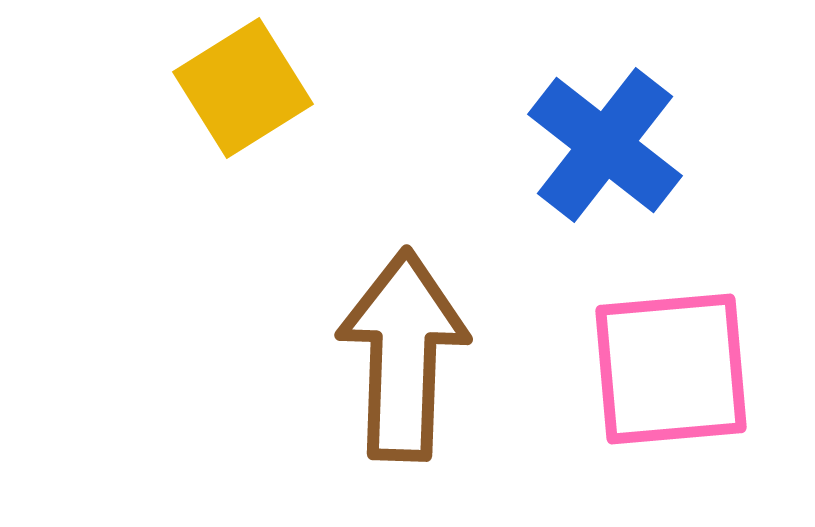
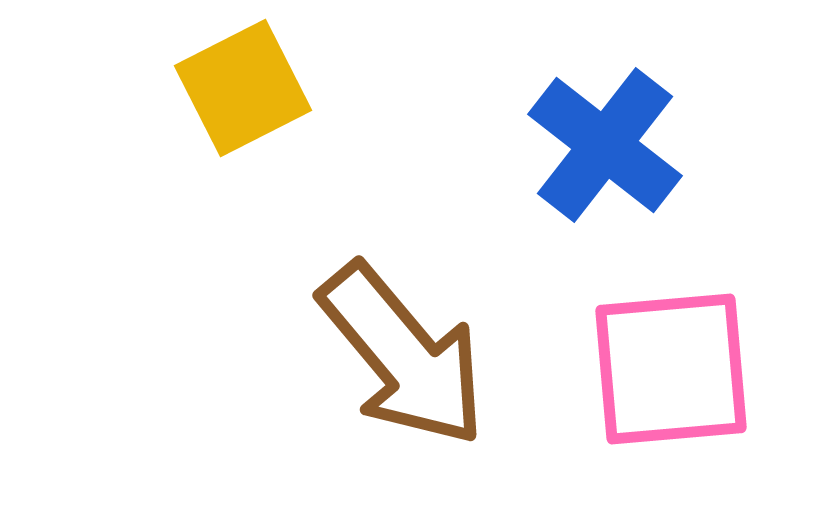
yellow square: rotated 5 degrees clockwise
brown arrow: rotated 138 degrees clockwise
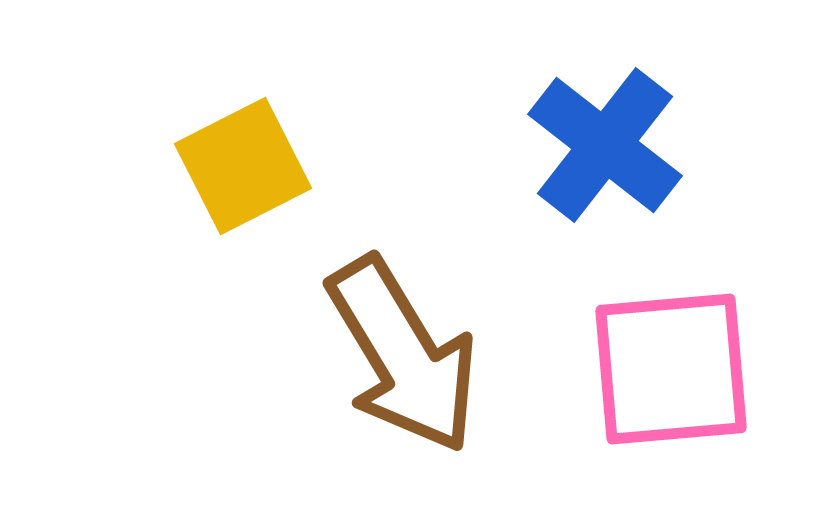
yellow square: moved 78 px down
brown arrow: rotated 9 degrees clockwise
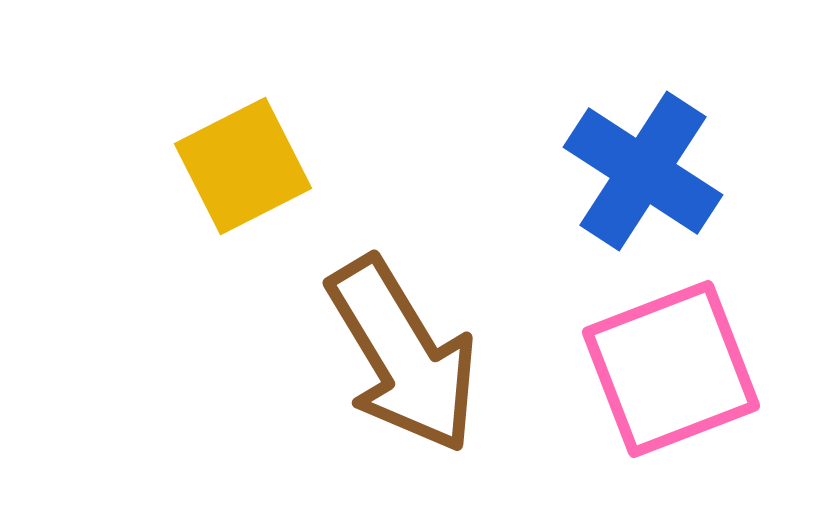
blue cross: moved 38 px right, 26 px down; rotated 5 degrees counterclockwise
pink square: rotated 16 degrees counterclockwise
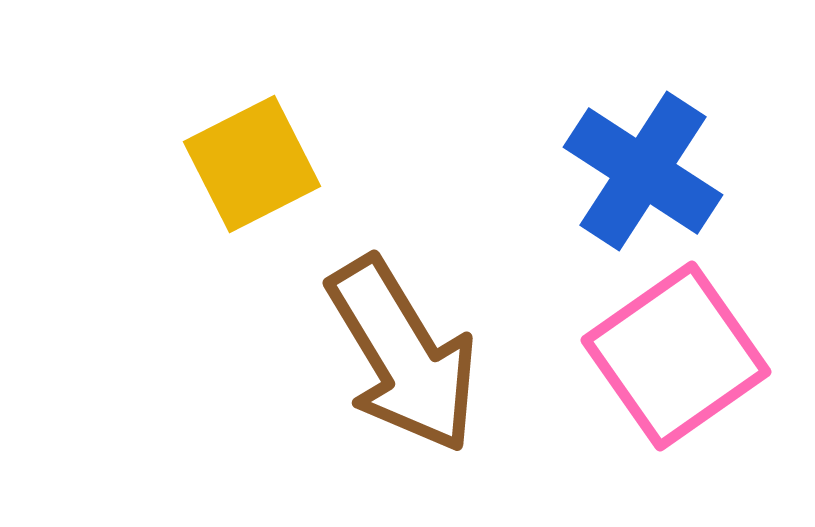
yellow square: moved 9 px right, 2 px up
pink square: moved 5 px right, 13 px up; rotated 14 degrees counterclockwise
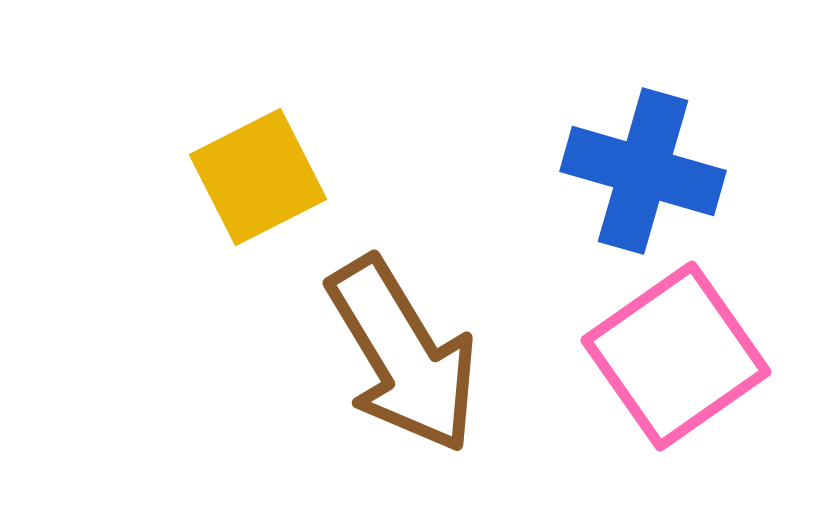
yellow square: moved 6 px right, 13 px down
blue cross: rotated 17 degrees counterclockwise
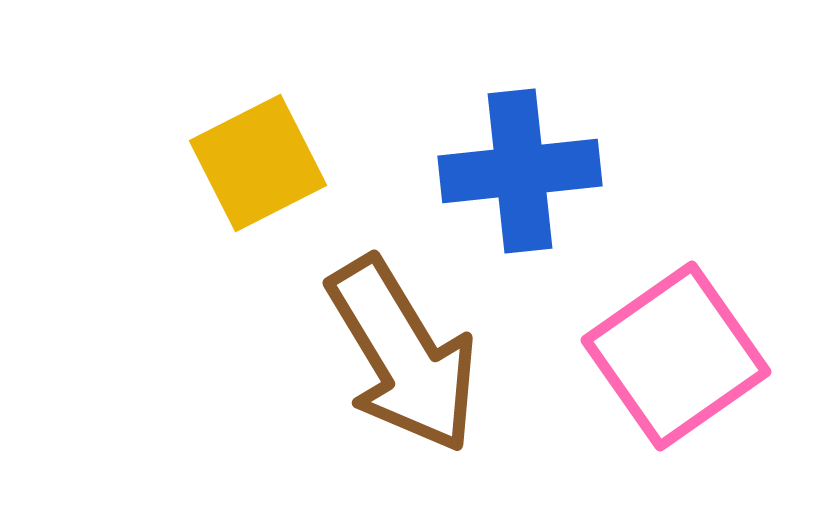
blue cross: moved 123 px left; rotated 22 degrees counterclockwise
yellow square: moved 14 px up
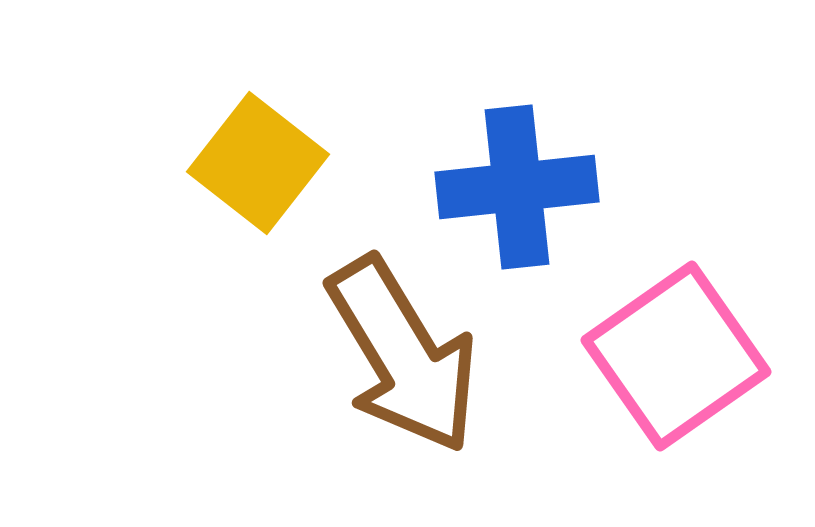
yellow square: rotated 25 degrees counterclockwise
blue cross: moved 3 px left, 16 px down
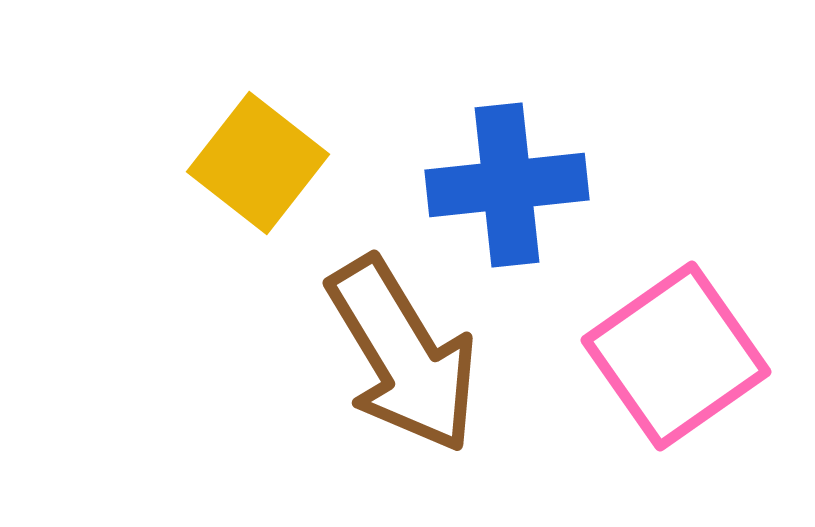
blue cross: moved 10 px left, 2 px up
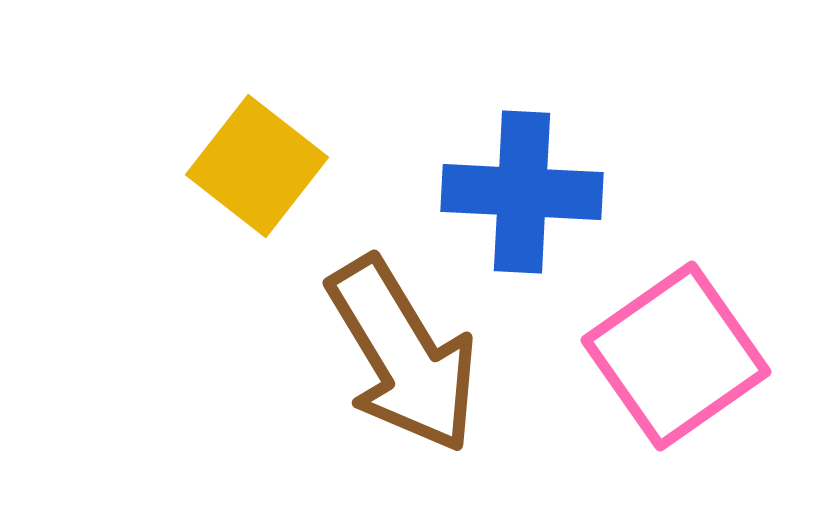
yellow square: moved 1 px left, 3 px down
blue cross: moved 15 px right, 7 px down; rotated 9 degrees clockwise
